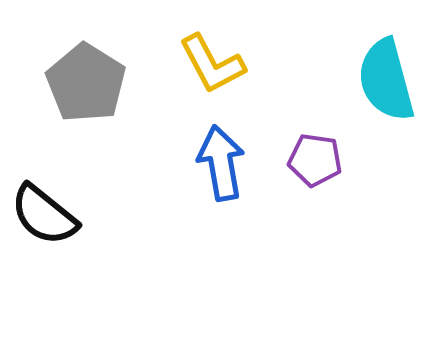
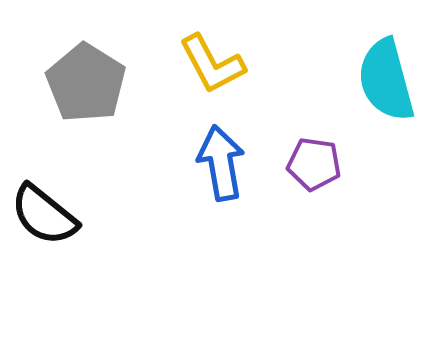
purple pentagon: moved 1 px left, 4 px down
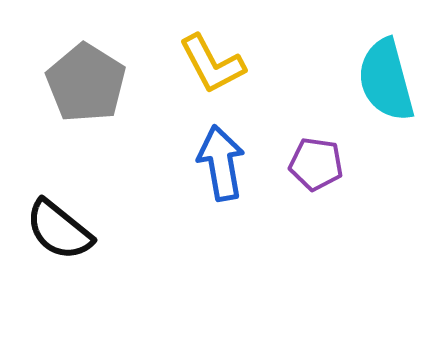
purple pentagon: moved 2 px right
black semicircle: moved 15 px right, 15 px down
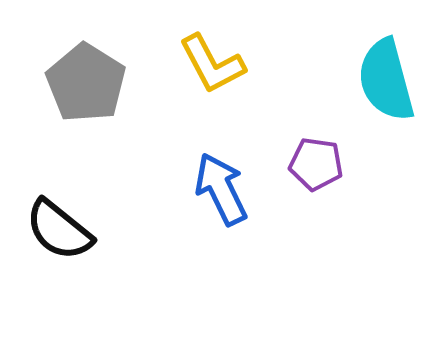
blue arrow: moved 26 px down; rotated 16 degrees counterclockwise
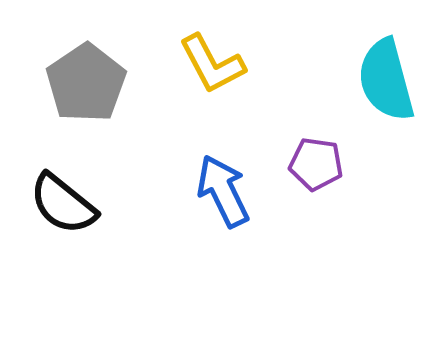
gray pentagon: rotated 6 degrees clockwise
blue arrow: moved 2 px right, 2 px down
black semicircle: moved 4 px right, 26 px up
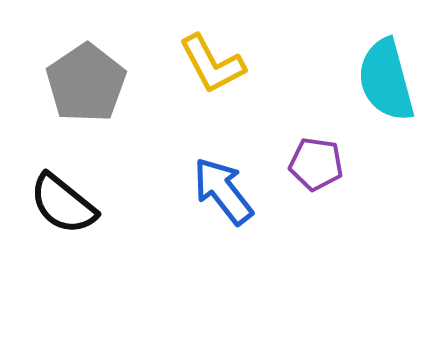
blue arrow: rotated 12 degrees counterclockwise
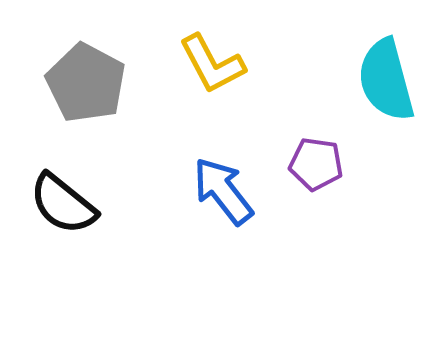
gray pentagon: rotated 10 degrees counterclockwise
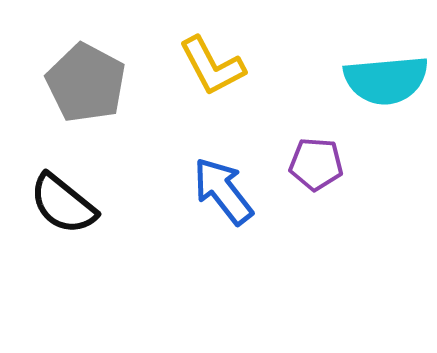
yellow L-shape: moved 2 px down
cyan semicircle: rotated 80 degrees counterclockwise
purple pentagon: rotated 4 degrees counterclockwise
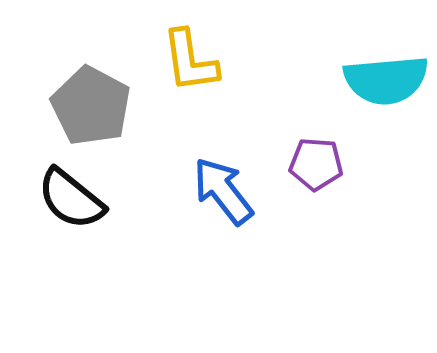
yellow L-shape: moved 22 px left, 5 px up; rotated 20 degrees clockwise
gray pentagon: moved 5 px right, 23 px down
black semicircle: moved 8 px right, 5 px up
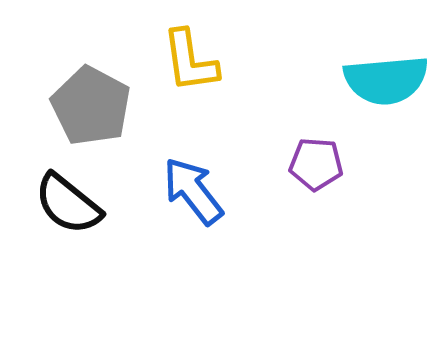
blue arrow: moved 30 px left
black semicircle: moved 3 px left, 5 px down
